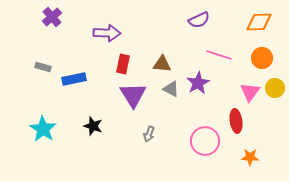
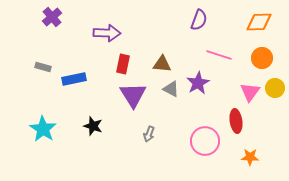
purple semicircle: rotated 45 degrees counterclockwise
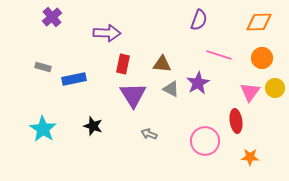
gray arrow: rotated 91 degrees clockwise
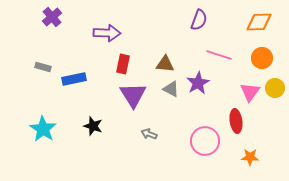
brown triangle: moved 3 px right
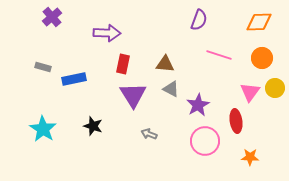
purple star: moved 22 px down
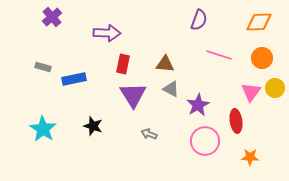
pink triangle: moved 1 px right
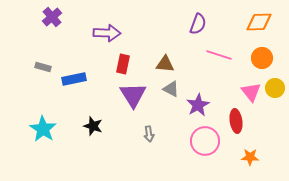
purple semicircle: moved 1 px left, 4 px down
pink triangle: rotated 15 degrees counterclockwise
gray arrow: rotated 119 degrees counterclockwise
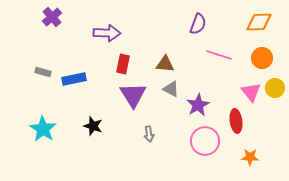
gray rectangle: moved 5 px down
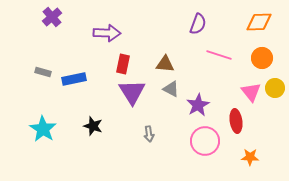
purple triangle: moved 1 px left, 3 px up
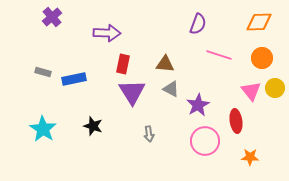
pink triangle: moved 1 px up
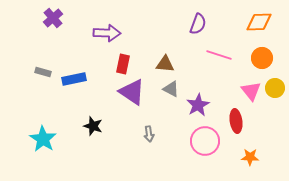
purple cross: moved 1 px right, 1 px down
purple triangle: rotated 24 degrees counterclockwise
cyan star: moved 10 px down
